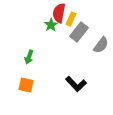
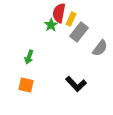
gray semicircle: moved 1 px left, 3 px down
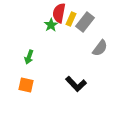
gray rectangle: moved 6 px right, 10 px up
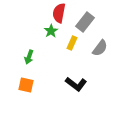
yellow rectangle: moved 1 px right, 24 px down
green star: moved 6 px down
black L-shape: rotated 10 degrees counterclockwise
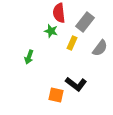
red semicircle: rotated 18 degrees counterclockwise
green star: rotated 24 degrees counterclockwise
orange square: moved 30 px right, 10 px down
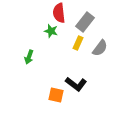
yellow rectangle: moved 6 px right
